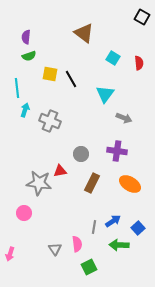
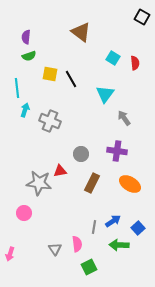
brown triangle: moved 3 px left, 1 px up
red semicircle: moved 4 px left
gray arrow: rotated 147 degrees counterclockwise
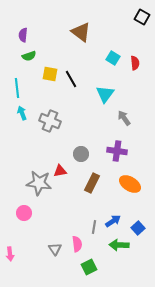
purple semicircle: moved 3 px left, 2 px up
cyan arrow: moved 3 px left, 3 px down; rotated 40 degrees counterclockwise
pink arrow: rotated 24 degrees counterclockwise
